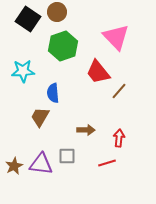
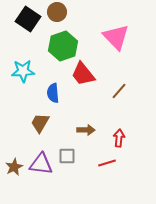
red trapezoid: moved 15 px left, 2 px down
brown trapezoid: moved 6 px down
brown star: moved 1 px down
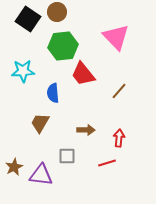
green hexagon: rotated 12 degrees clockwise
purple triangle: moved 11 px down
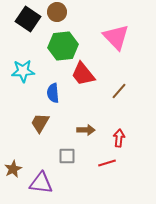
brown star: moved 1 px left, 2 px down
purple triangle: moved 8 px down
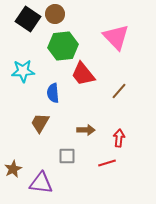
brown circle: moved 2 px left, 2 px down
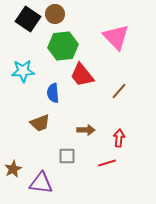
red trapezoid: moved 1 px left, 1 px down
brown trapezoid: rotated 140 degrees counterclockwise
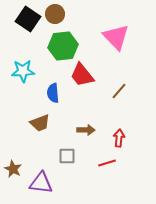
brown star: rotated 18 degrees counterclockwise
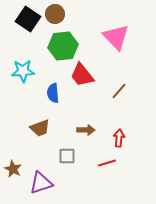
brown trapezoid: moved 5 px down
purple triangle: rotated 25 degrees counterclockwise
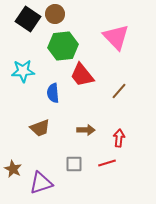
gray square: moved 7 px right, 8 px down
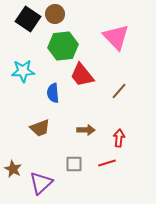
purple triangle: rotated 25 degrees counterclockwise
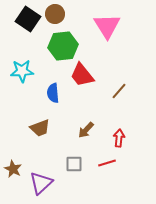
pink triangle: moved 9 px left, 11 px up; rotated 12 degrees clockwise
cyan star: moved 1 px left
brown arrow: rotated 132 degrees clockwise
